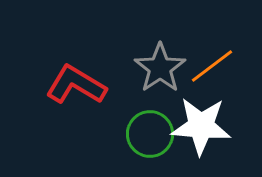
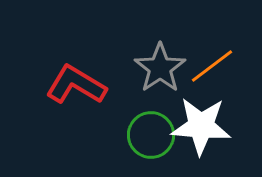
green circle: moved 1 px right, 1 px down
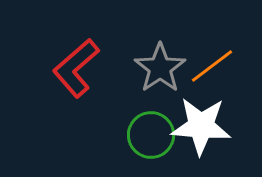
red L-shape: moved 17 px up; rotated 72 degrees counterclockwise
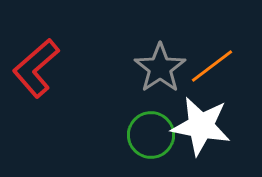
red L-shape: moved 40 px left
white star: rotated 6 degrees clockwise
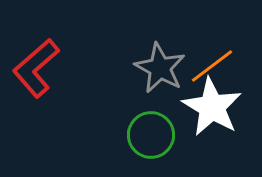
gray star: rotated 9 degrees counterclockwise
white star: moved 11 px right, 19 px up; rotated 20 degrees clockwise
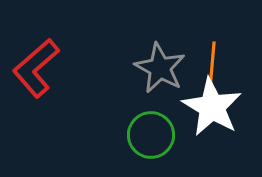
orange line: rotated 48 degrees counterclockwise
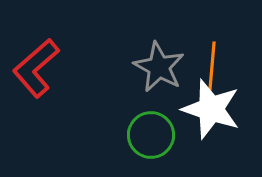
gray star: moved 1 px left, 1 px up
white star: moved 1 px left, 2 px down; rotated 12 degrees counterclockwise
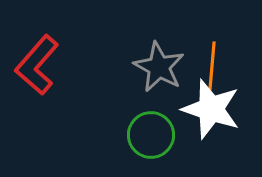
red L-shape: moved 1 px right, 3 px up; rotated 8 degrees counterclockwise
